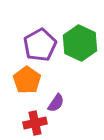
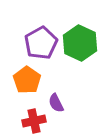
purple pentagon: moved 1 px right, 2 px up
purple semicircle: rotated 120 degrees clockwise
red cross: moved 1 px left, 2 px up
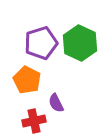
purple pentagon: rotated 12 degrees clockwise
orange pentagon: rotated 8 degrees counterclockwise
